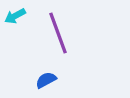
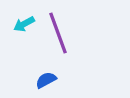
cyan arrow: moved 9 px right, 8 px down
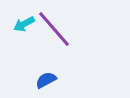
purple line: moved 4 px left, 4 px up; rotated 21 degrees counterclockwise
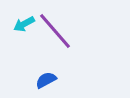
purple line: moved 1 px right, 2 px down
